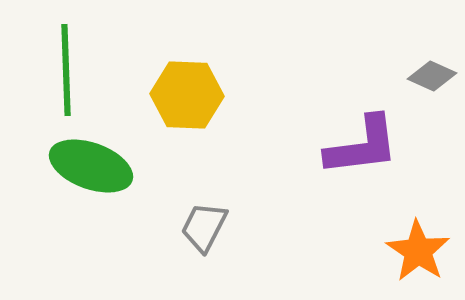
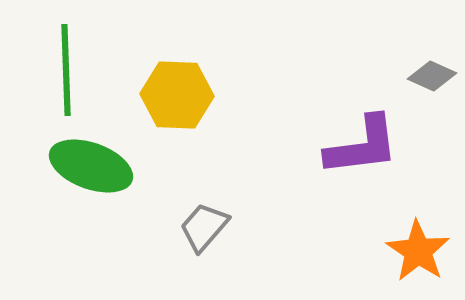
yellow hexagon: moved 10 px left
gray trapezoid: rotated 14 degrees clockwise
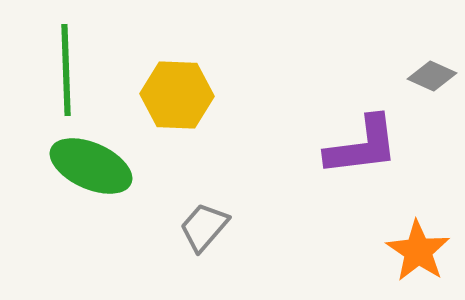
green ellipse: rotated 4 degrees clockwise
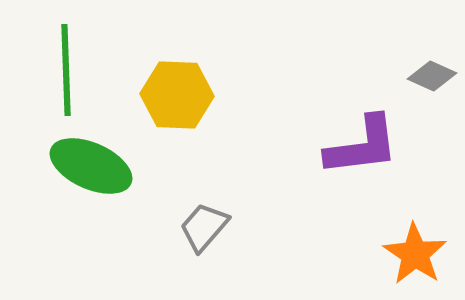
orange star: moved 3 px left, 3 px down
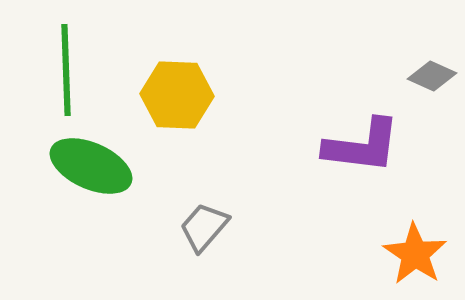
purple L-shape: rotated 14 degrees clockwise
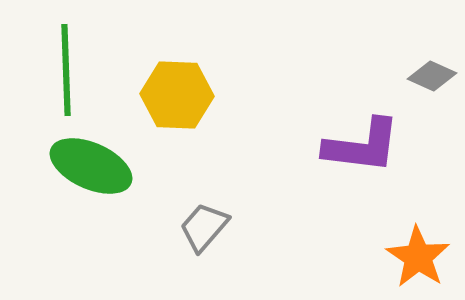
orange star: moved 3 px right, 3 px down
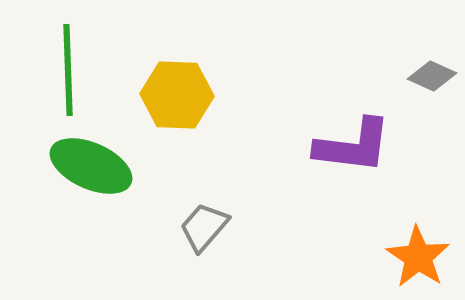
green line: moved 2 px right
purple L-shape: moved 9 px left
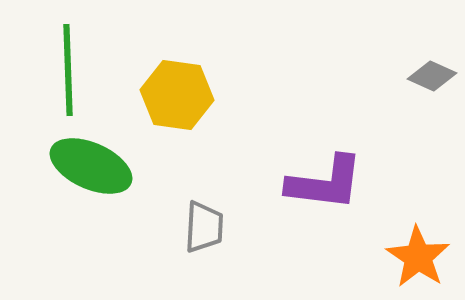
yellow hexagon: rotated 6 degrees clockwise
purple L-shape: moved 28 px left, 37 px down
gray trapezoid: rotated 142 degrees clockwise
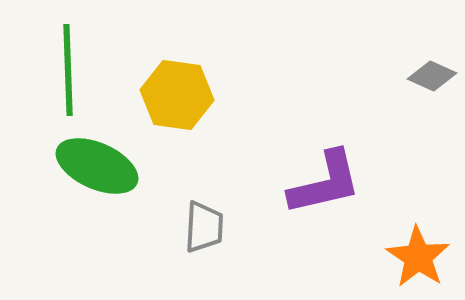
green ellipse: moved 6 px right
purple L-shape: rotated 20 degrees counterclockwise
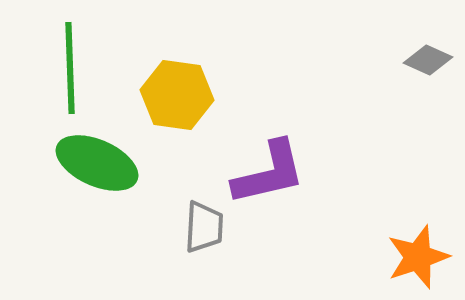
green line: moved 2 px right, 2 px up
gray diamond: moved 4 px left, 16 px up
green ellipse: moved 3 px up
purple L-shape: moved 56 px left, 10 px up
orange star: rotated 20 degrees clockwise
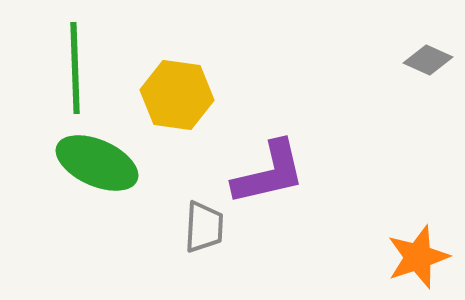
green line: moved 5 px right
